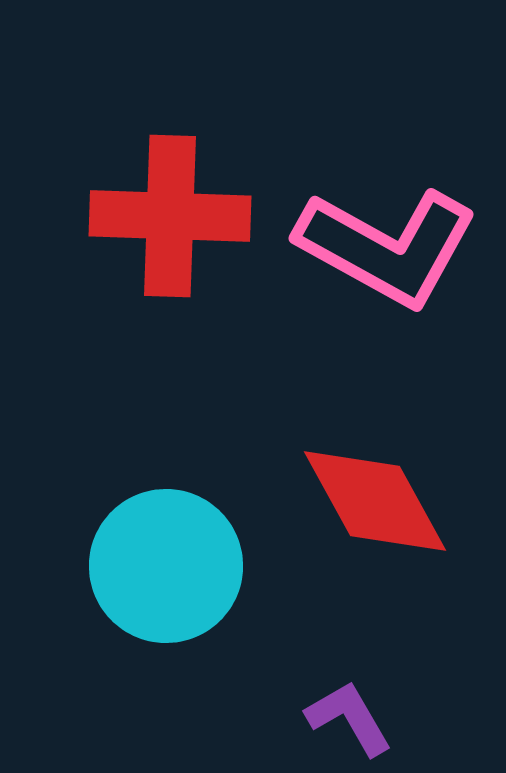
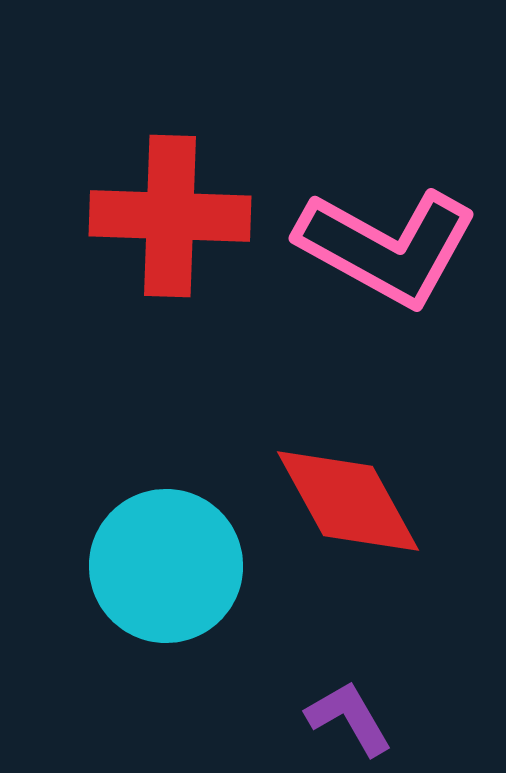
red diamond: moved 27 px left
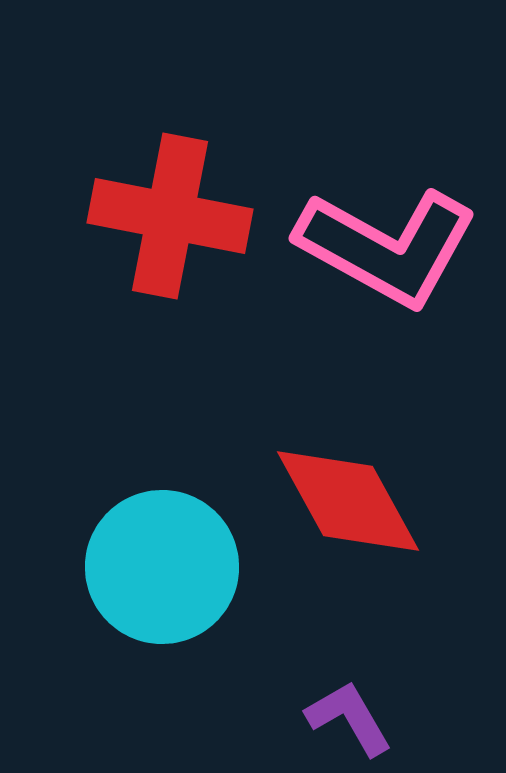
red cross: rotated 9 degrees clockwise
cyan circle: moved 4 px left, 1 px down
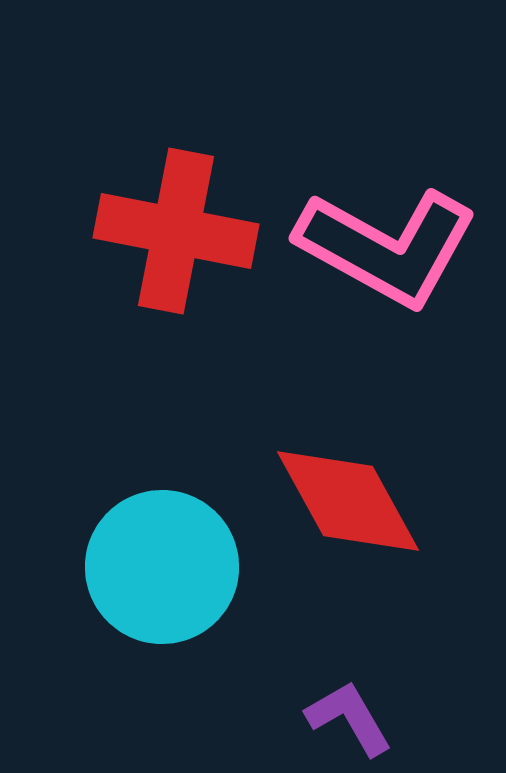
red cross: moved 6 px right, 15 px down
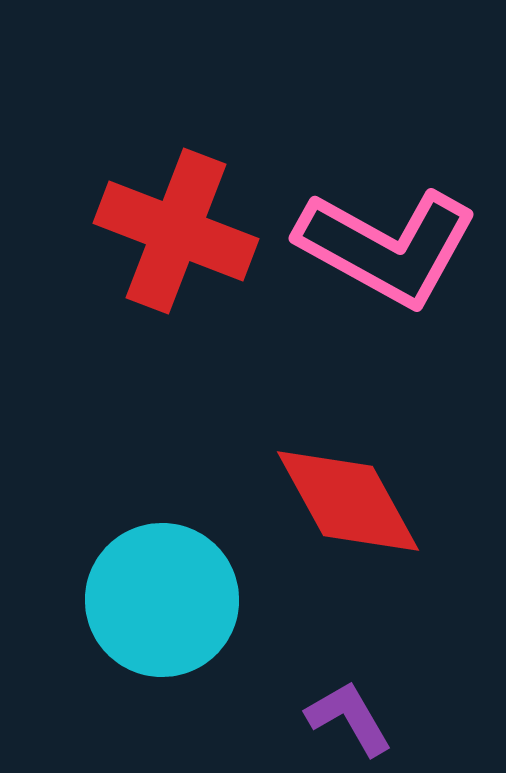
red cross: rotated 10 degrees clockwise
cyan circle: moved 33 px down
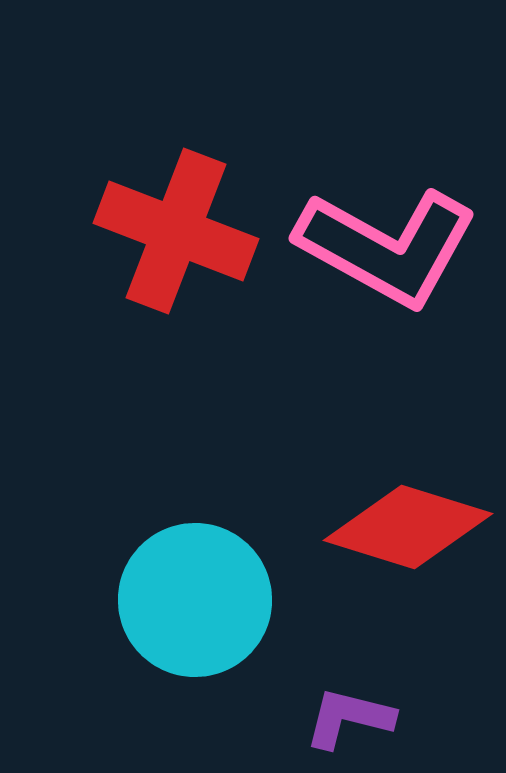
red diamond: moved 60 px right, 26 px down; rotated 44 degrees counterclockwise
cyan circle: moved 33 px right
purple L-shape: rotated 46 degrees counterclockwise
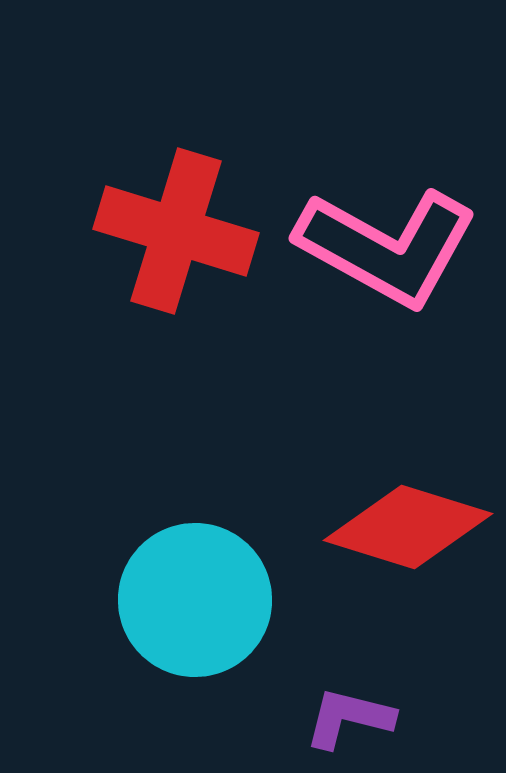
red cross: rotated 4 degrees counterclockwise
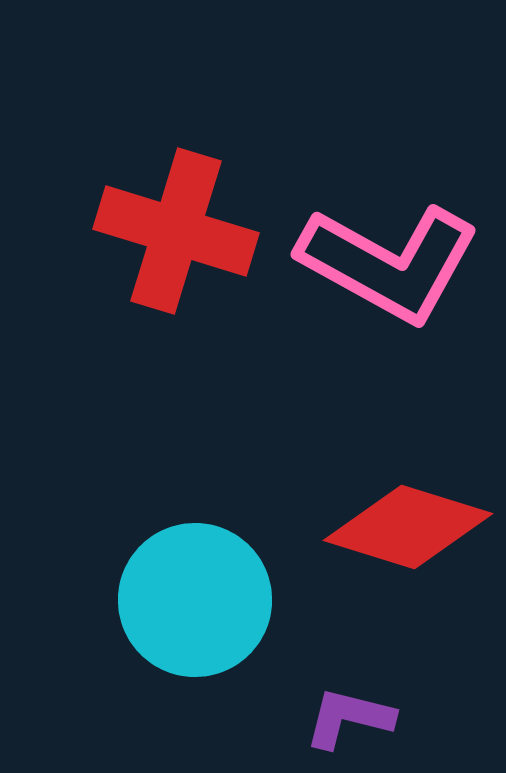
pink L-shape: moved 2 px right, 16 px down
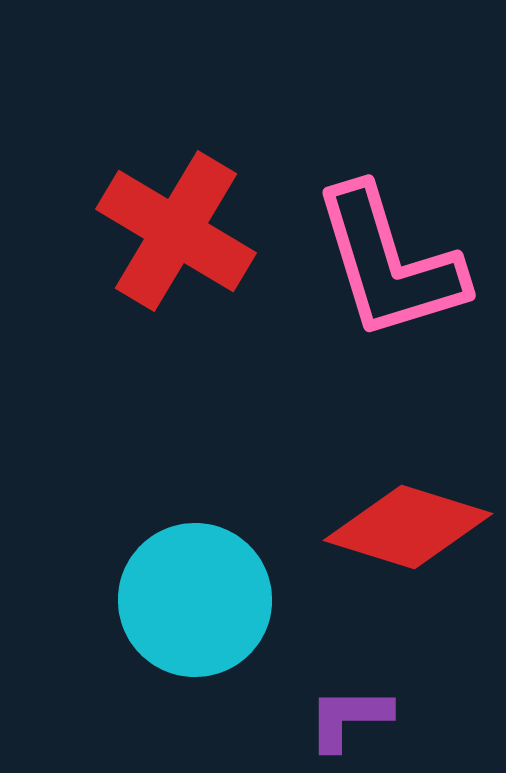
red cross: rotated 14 degrees clockwise
pink L-shape: rotated 44 degrees clockwise
purple L-shape: rotated 14 degrees counterclockwise
